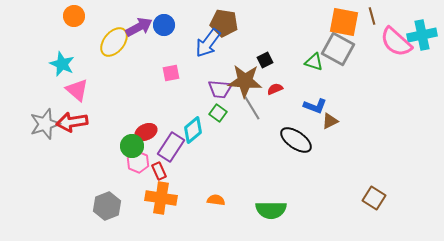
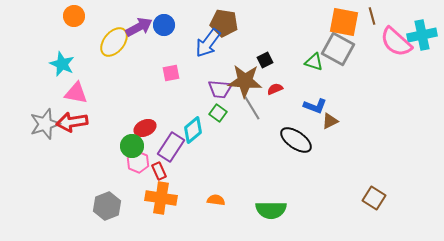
pink triangle: moved 1 px left, 3 px down; rotated 30 degrees counterclockwise
red ellipse: moved 1 px left, 4 px up
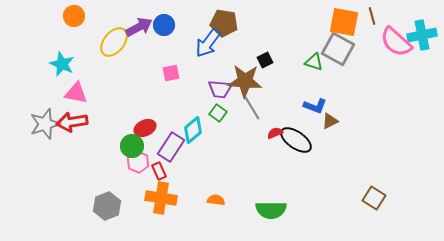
red semicircle: moved 44 px down
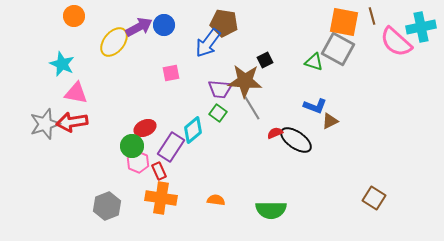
cyan cross: moved 1 px left, 8 px up
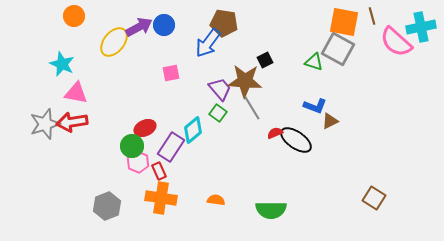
purple trapezoid: rotated 135 degrees counterclockwise
